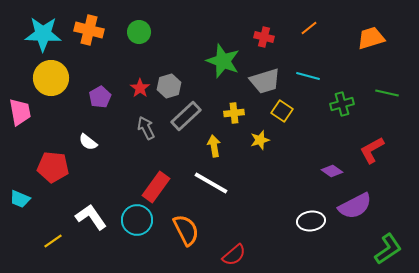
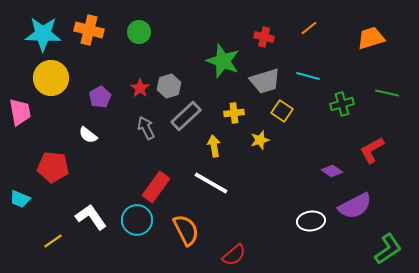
white semicircle: moved 7 px up
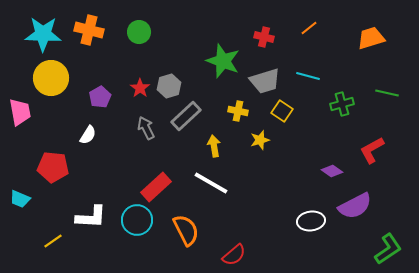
yellow cross: moved 4 px right, 2 px up; rotated 18 degrees clockwise
white semicircle: rotated 96 degrees counterclockwise
red rectangle: rotated 12 degrees clockwise
white L-shape: rotated 128 degrees clockwise
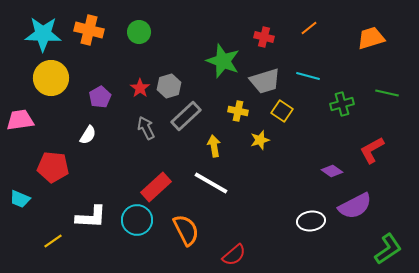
pink trapezoid: moved 8 px down; rotated 88 degrees counterclockwise
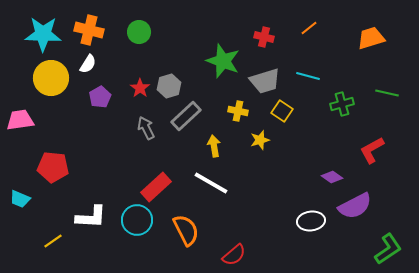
white semicircle: moved 71 px up
purple diamond: moved 6 px down
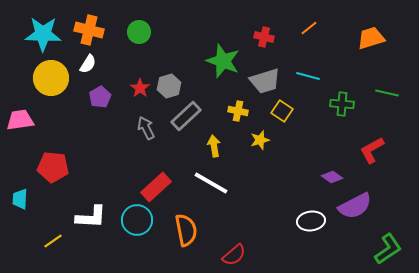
green cross: rotated 20 degrees clockwise
cyan trapezoid: rotated 70 degrees clockwise
orange semicircle: rotated 16 degrees clockwise
